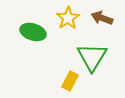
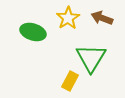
green triangle: moved 1 px left, 1 px down
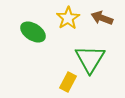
green ellipse: rotated 15 degrees clockwise
green triangle: moved 1 px left, 1 px down
yellow rectangle: moved 2 px left, 1 px down
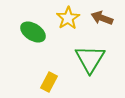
yellow rectangle: moved 19 px left
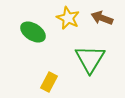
yellow star: rotated 15 degrees counterclockwise
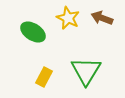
green triangle: moved 4 px left, 12 px down
yellow rectangle: moved 5 px left, 5 px up
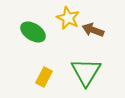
brown arrow: moved 9 px left, 12 px down
green triangle: moved 1 px down
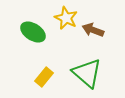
yellow star: moved 2 px left
green triangle: moved 1 px right, 1 px down; rotated 20 degrees counterclockwise
yellow rectangle: rotated 12 degrees clockwise
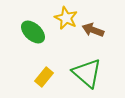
green ellipse: rotated 10 degrees clockwise
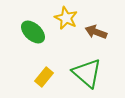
brown arrow: moved 3 px right, 2 px down
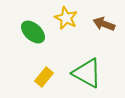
brown arrow: moved 8 px right, 8 px up
green triangle: rotated 12 degrees counterclockwise
